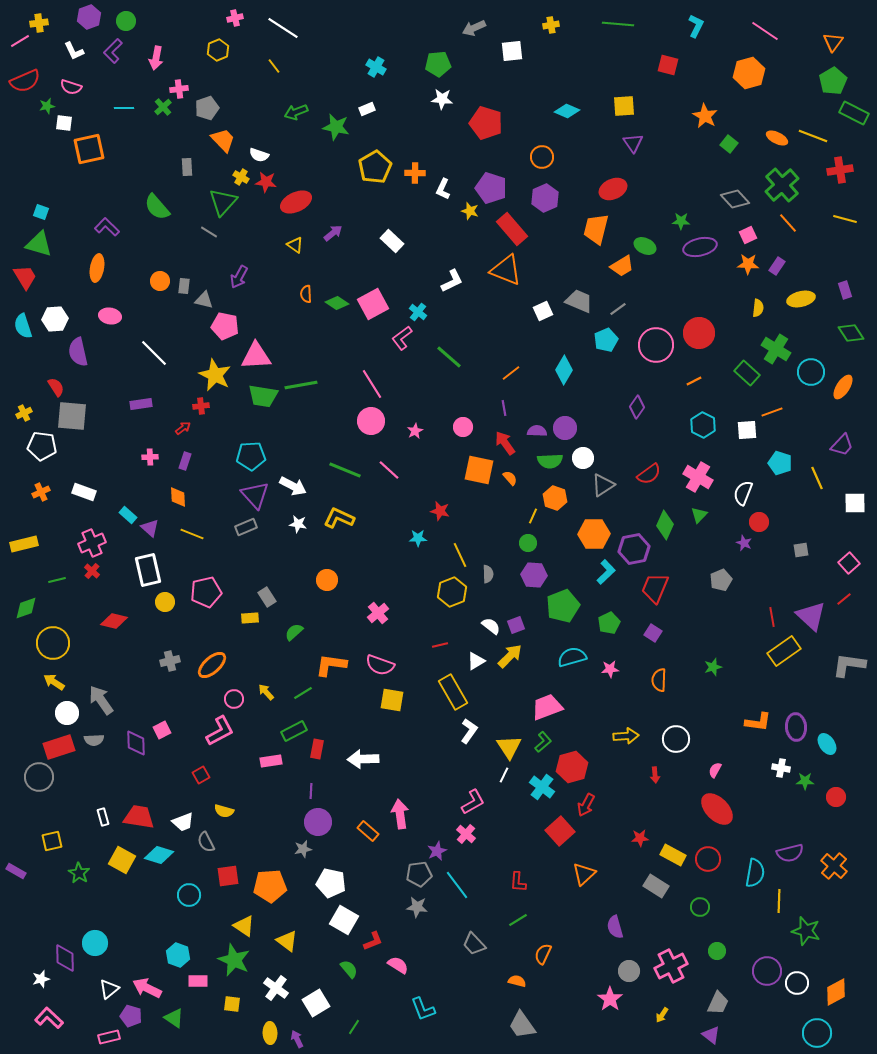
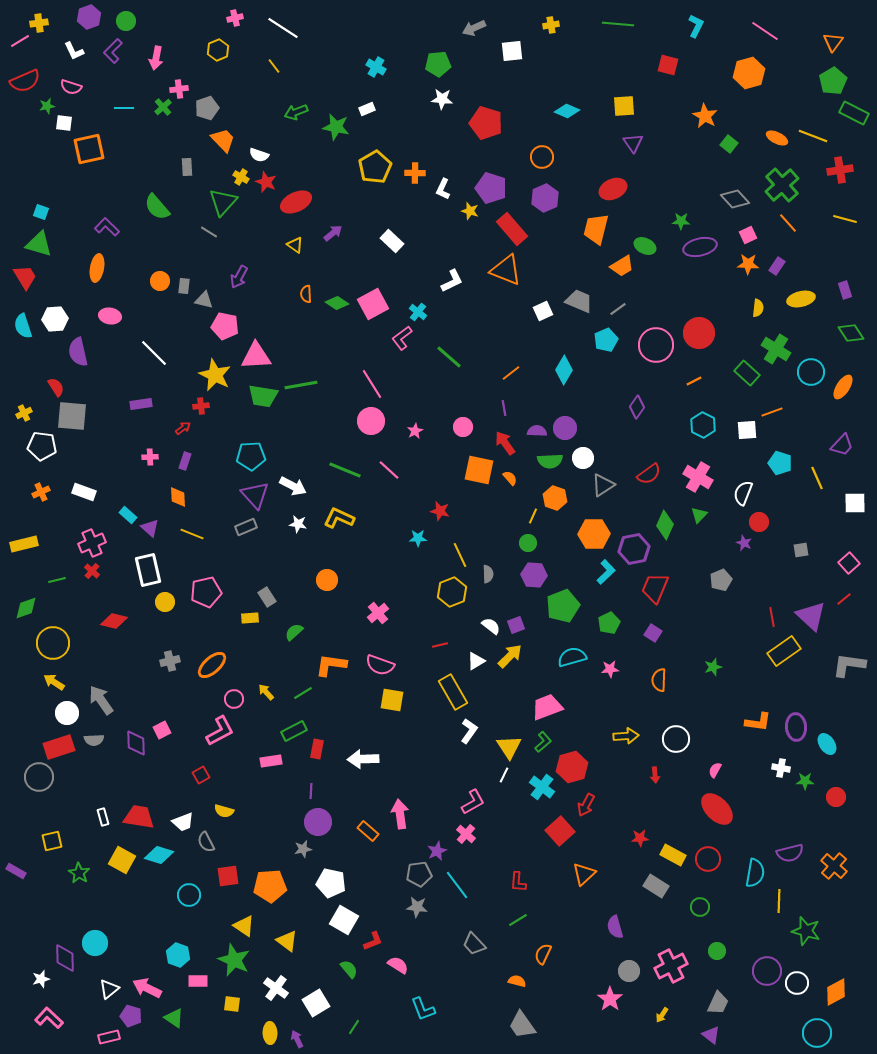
red star at (266, 182): rotated 15 degrees clockwise
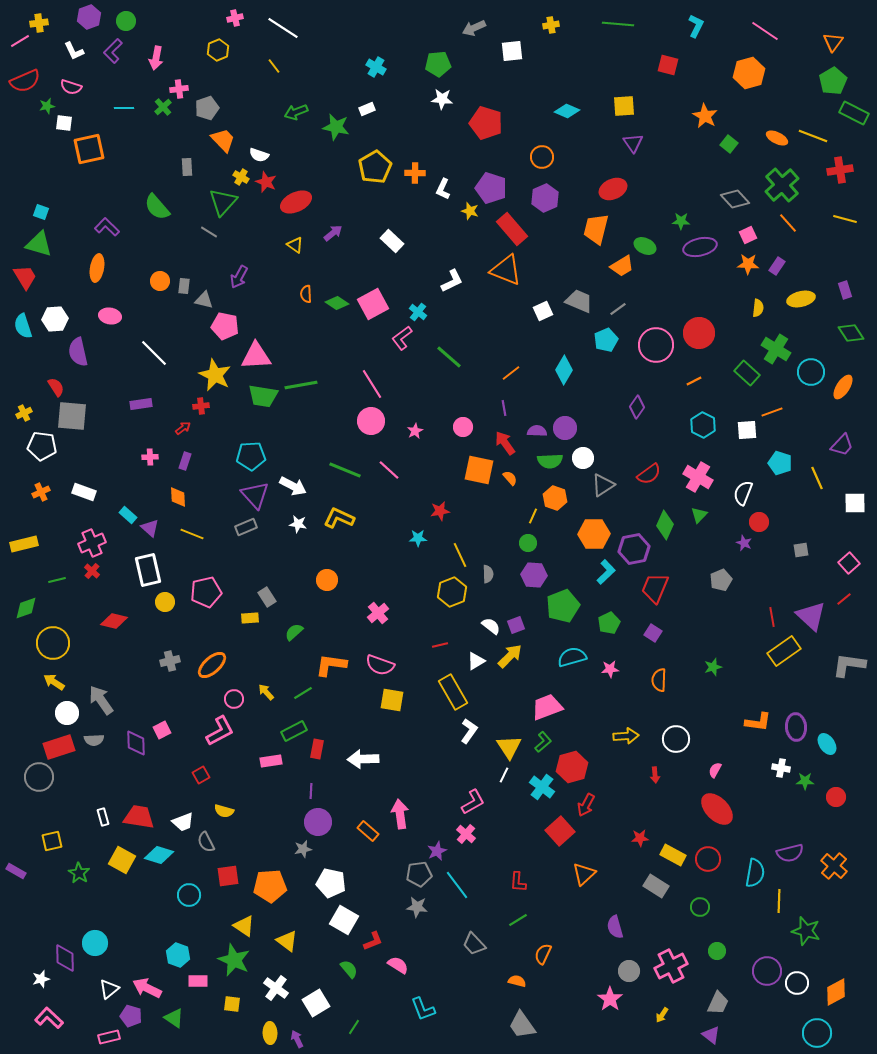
red star at (440, 511): rotated 24 degrees counterclockwise
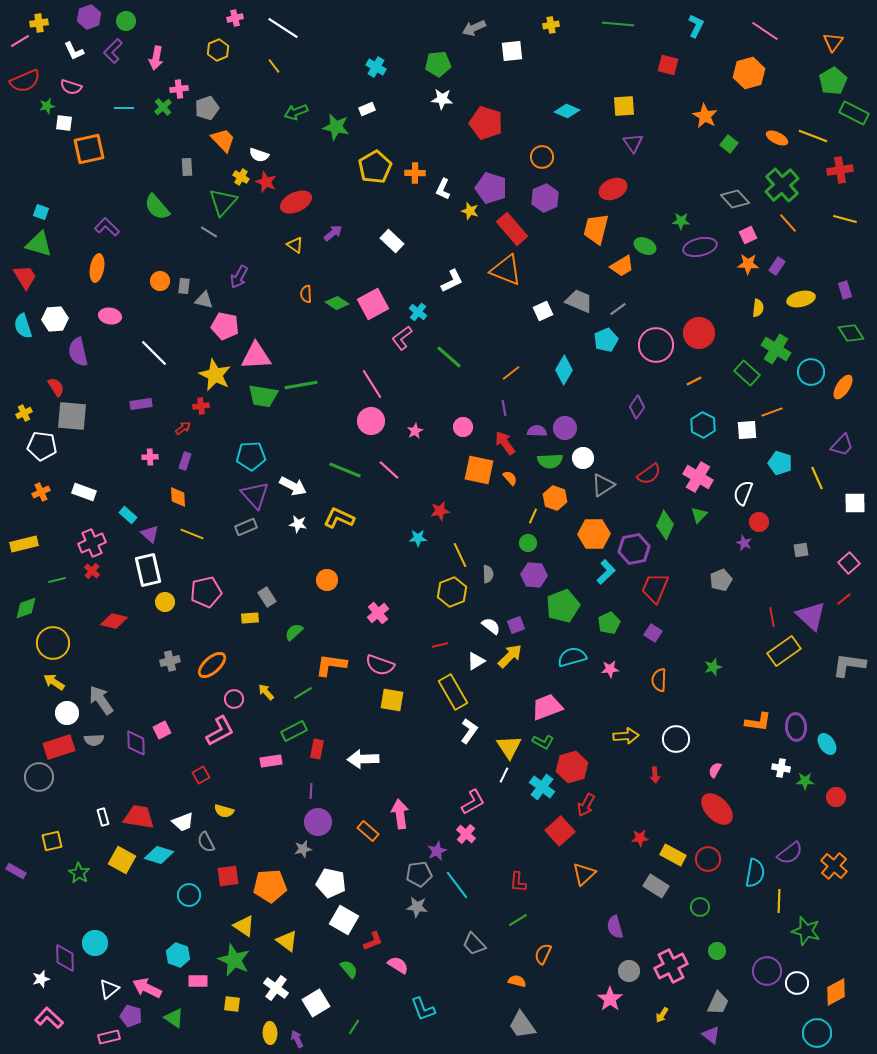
purple triangle at (150, 528): moved 6 px down
green L-shape at (543, 742): rotated 70 degrees clockwise
purple semicircle at (790, 853): rotated 24 degrees counterclockwise
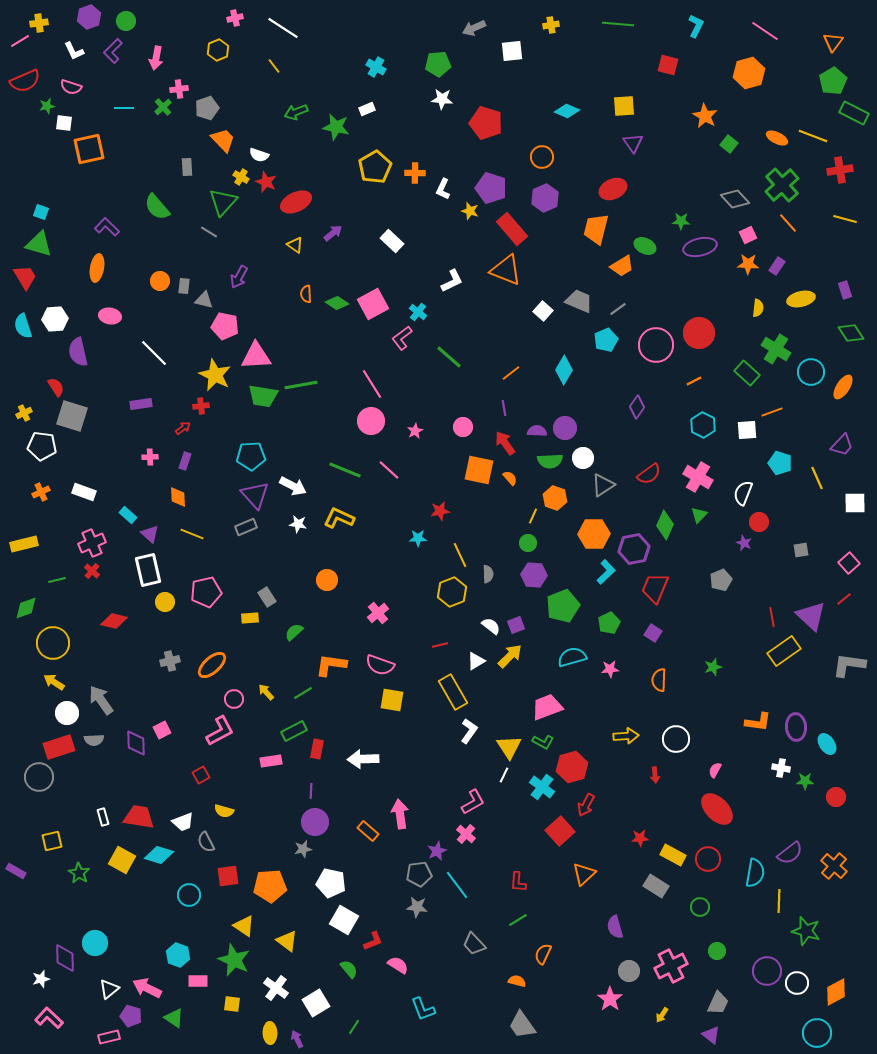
white square at (543, 311): rotated 24 degrees counterclockwise
gray square at (72, 416): rotated 12 degrees clockwise
purple circle at (318, 822): moved 3 px left
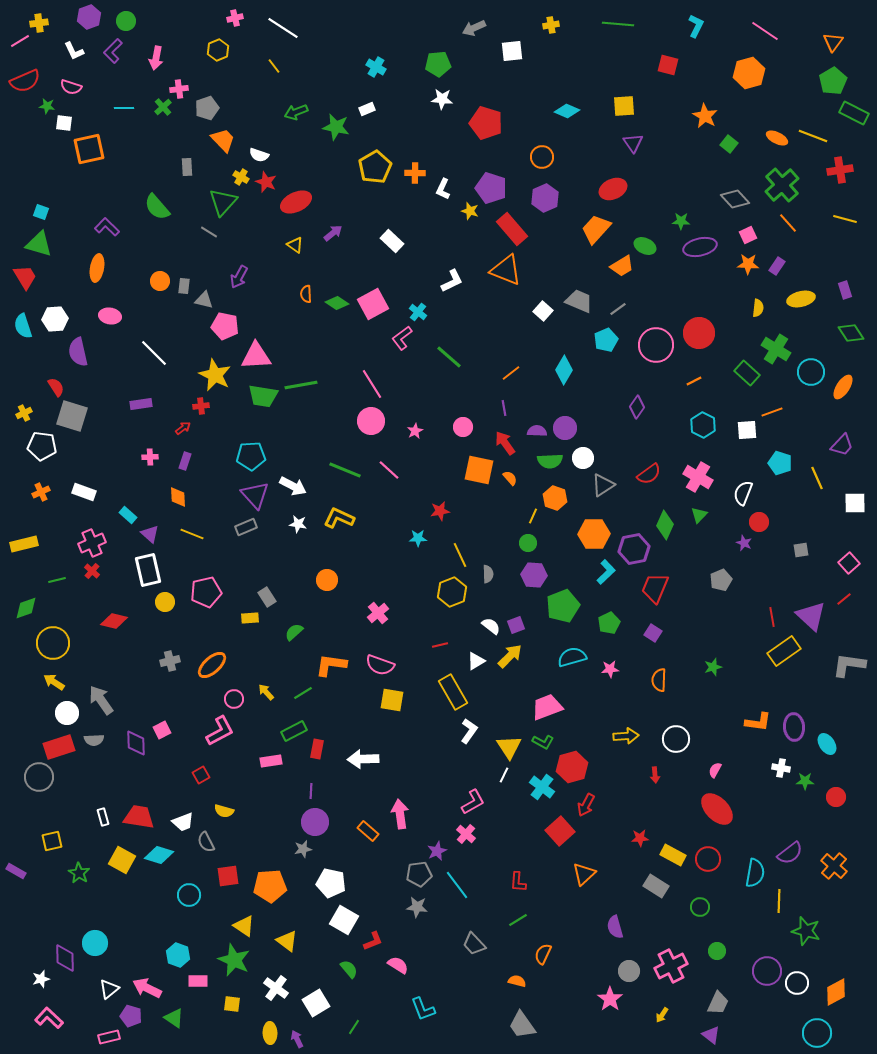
green star at (47, 106): rotated 21 degrees clockwise
orange trapezoid at (596, 229): rotated 28 degrees clockwise
purple ellipse at (796, 727): moved 2 px left
